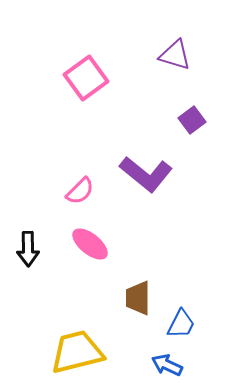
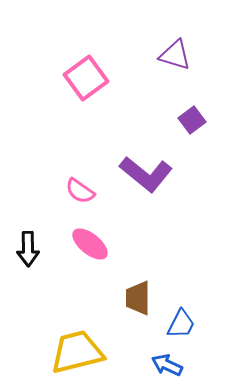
pink semicircle: rotated 80 degrees clockwise
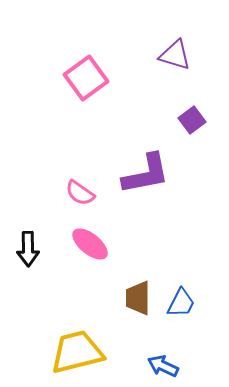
purple L-shape: rotated 50 degrees counterclockwise
pink semicircle: moved 2 px down
blue trapezoid: moved 21 px up
blue arrow: moved 4 px left, 1 px down
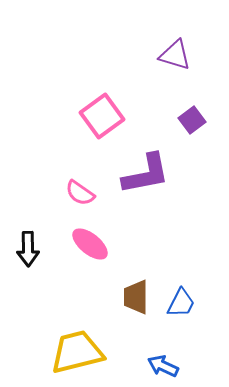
pink square: moved 16 px right, 38 px down
brown trapezoid: moved 2 px left, 1 px up
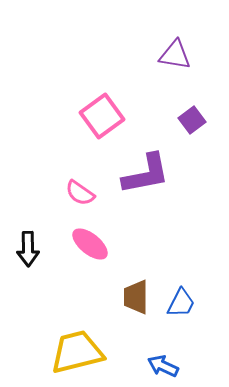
purple triangle: rotated 8 degrees counterclockwise
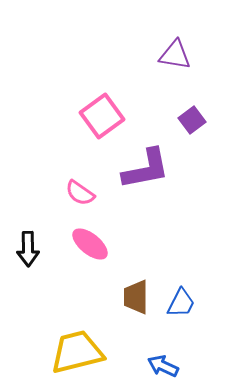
purple L-shape: moved 5 px up
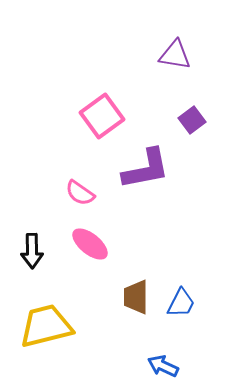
black arrow: moved 4 px right, 2 px down
yellow trapezoid: moved 31 px left, 26 px up
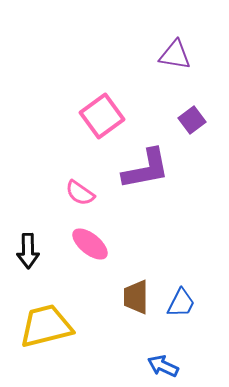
black arrow: moved 4 px left
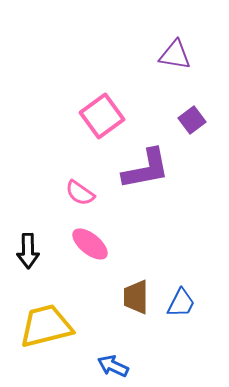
blue arrow: moved 50 px left
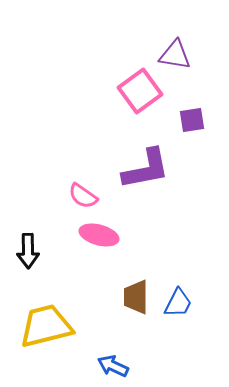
pink square: moved 38 px right, 25 px up
purple square: rotated 28 degrees clockwise
pink semicircle: moved 3 px right, 3 px down
pink ellipse: moved 9 px right, 9 px up; rotated 24 degrees counterclockwise
blue trapezoid: moved 3 px left
